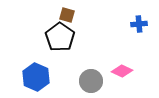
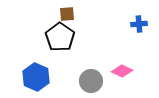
brown square: moved 1 px up; rotated 21 degrees counterclockwise
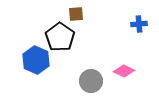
brown square: moved 9 px right
pink diamond: moved 2 px right
blue hexagon: moved 17 px up
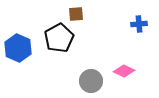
black pentagon: moved 1 px left, 1 px down; rotated 8 degrees clockwise
blue hexagon: moved 18 px left, 12 px up
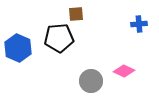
black pentagon: rotated 24 degrees clockwise
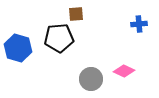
blue hexagon: rotated 8 degrees counterclockwise
gray circle: moved 2 px up
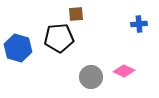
gray circle: moved 2 px up
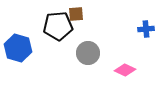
blue cross: moved 7 px right, 5 px down
black pentagon: moved 1 px left, 12 px up
pink diamond: moved 1 px right, 1 px up
gray circle: moved 3 px left, 24 px up
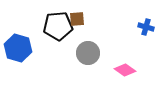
brown square: moved 1 px right, 5 px down
blue cross: moved 2 px up; rotated 21 degrees clockwise
pink diamond: rotated 10 degrees clockwise
